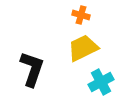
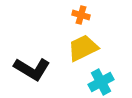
black L-shape: rotated 102 degrees clockwise
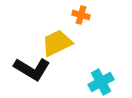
yellow trapezoid: moved 26 px left, 5 px up
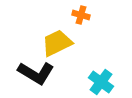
black L-shape: moved 4 px right, 4 px down
cyan cross: rotated 25 degrees counterclockwise
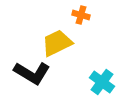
black L-shape: moved 4 px left
cyan cross: moved 1 px right
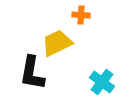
orange cross: rotated 12 degrees counterclockwise
black L-shape: rotated 69 degrees clockwise
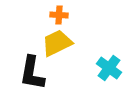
orange cross: moved 22 px left
cyan cross: moved 7 px right, 14 px up
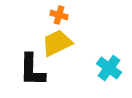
orange cross: rotated 12 degrees clockwise
black L-shape: moved 3 px up; rotated 9 degrees counterclockwise
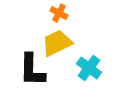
orange cross: moved 2 px up; rotated 12 degrees clockwise
cyan cross: moved 20 px left
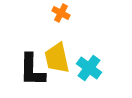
orange cross: moved 2 px right
yellow trapezoid: moved 15 px down; rotated 76 degrees counterclockwise
